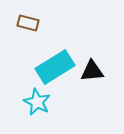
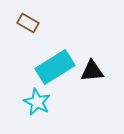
brown rectangle: rotated 15 degrees clockwise
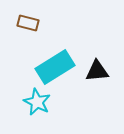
brown rectangle: rotated 15 degrees counterclockwise
black triangle: moved 5 px right
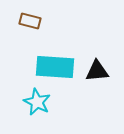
brown rectangle: moved 2 px right, 2 px up
cyan rectangle: rotated 36 degrees clockwise
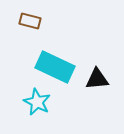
cyan rectangle: rotated 21 degrees clockwise
black triangle: moved 8 px down
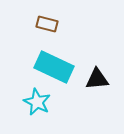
brown rectangle: moved 17 px right, 3 px down
cyan rectangle: moved 1 px left
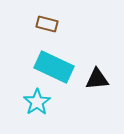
cyan star: rotated 12 degrees clockwise
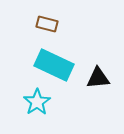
cyan rectangle: moved 2 px up
black triangle: moved 1 px right, 1 px up
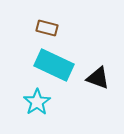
brown rectangle: moved 4 px down
black triangle: rotated 25 degrees clockwise
